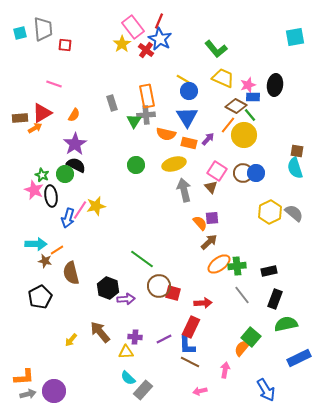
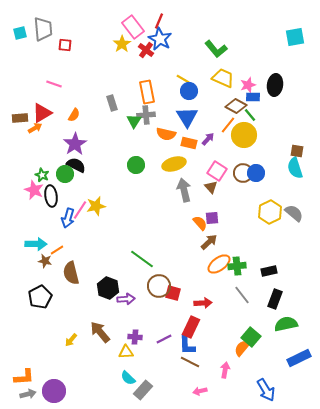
orange rectangle at (147, 96): moved 4 px up
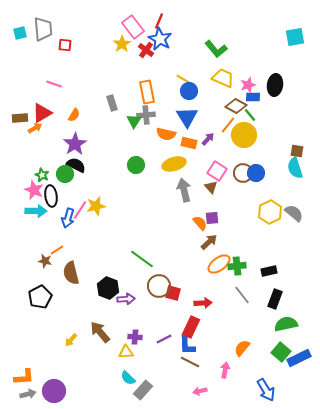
cyan arrow at (36, 244): moved 33 px up
green square at (251, 337): moved 30 px right, 15 px down
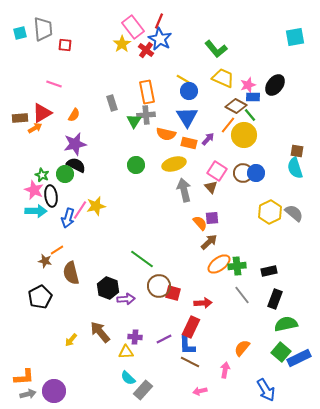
black ellipse at (275, 85): rotated 30 degrees clockwise
purple star at (75, 144): rotated 20 degrees clockwise
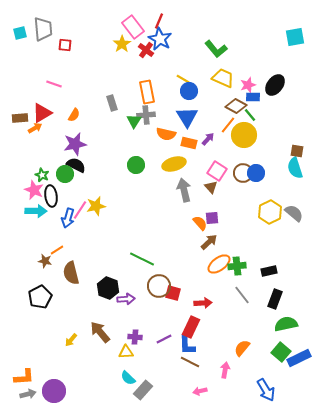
green line at (142, 259): rotated 10 degrees counterclockwise
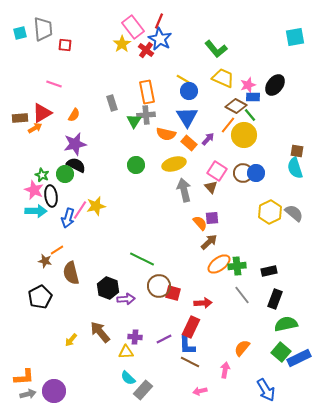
orange rectangle at (189, 143): rotated 28 degrees clockwise
